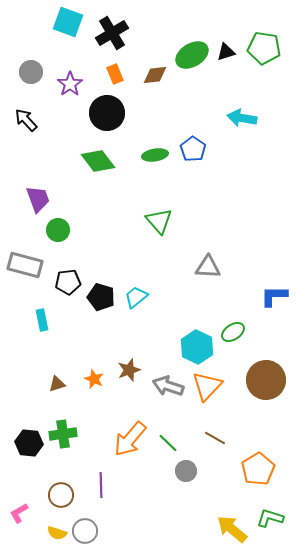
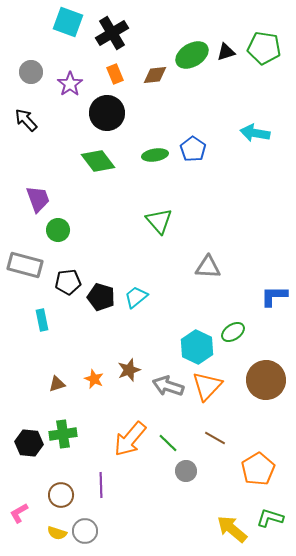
cyan arrow at (242, 118): moved 13 px right, 15 px down
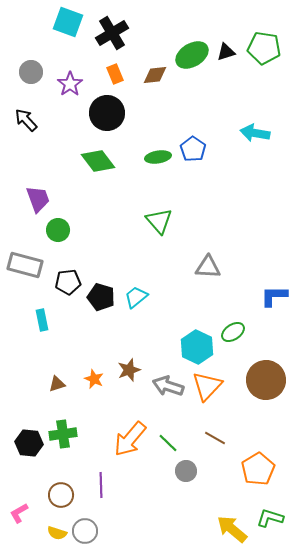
green ellipse at (155, 155): moved 3 px right, 2 px down
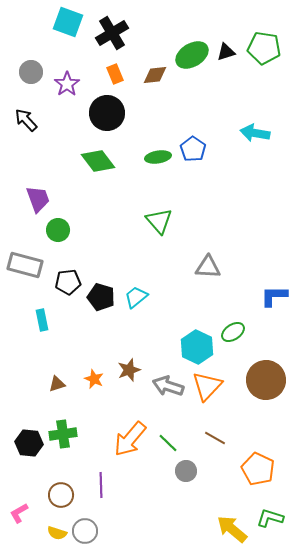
purple star at (70, 84): moved 3 px left
orange pentagon at (258, 469): rotated 16 degrees counterclockwise
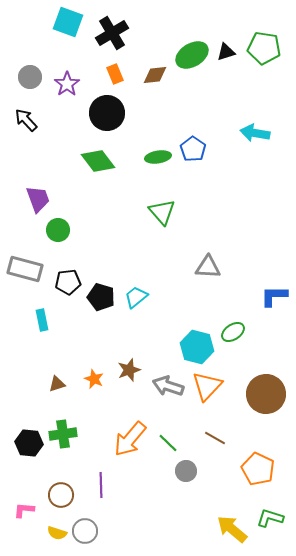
gray circle at (31, 72): moved 1 px left, 5 px down
green triangle at (159, 221): moved 3 px right, 9 px up
gray rectangle at (25, 265): moved 4 px down
cyan hexagon at (197, 347): rotated 12 degrees counterclockwise
brown circle at (266, 380): moved 14 px down
pink L-shape at (19, 513): moved 5 px right, 3 px up; rotated 35 degrees clockwise
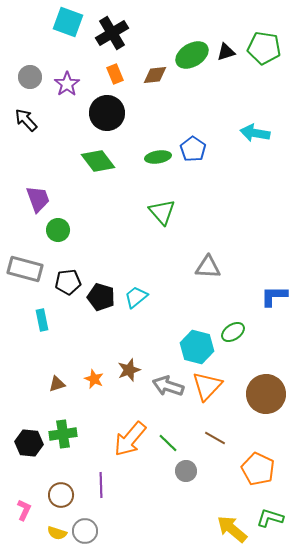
pink L-shape at (24, 510): rotated 110 degrees clockwise
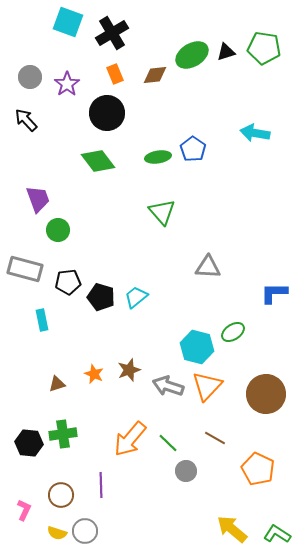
blue L-shape at (274, 296): moved 3 px up
orange star at (94, 379): moved 5 px up
green L-shape at (270, 518): moved 7 px right, 16 px down; rotated 16 degrees clockwise
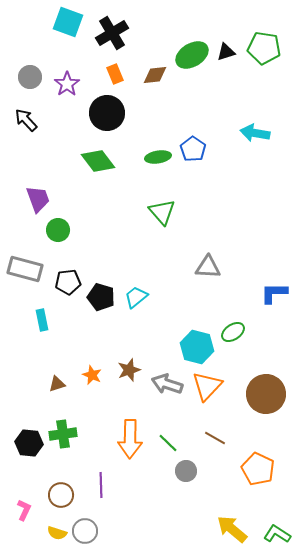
orange star at (94, 374): moved 2 px left, 1 px down
gray arrow at (168, 386): moved 1 px left, 2 px up
orange arrow at (130, 439): rotated 39 degrees counterclockwise
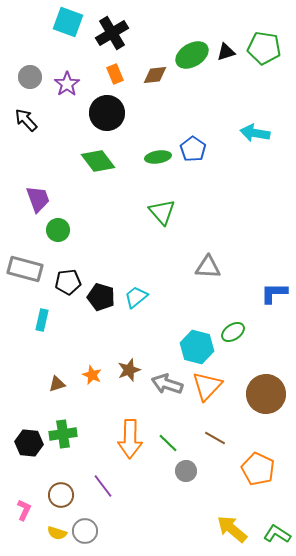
cyan rectangle at (42, 320): rotated 25 degrees clockwise
purple line at (101, 485): moved 2 px right, 1 px down; rotated 35 degrees counterclockwise
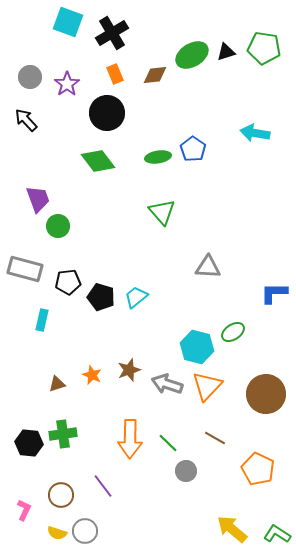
green circle at (58, 230): moved 4 px up
